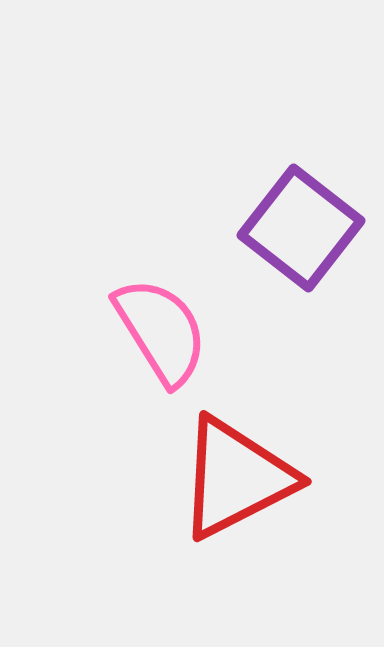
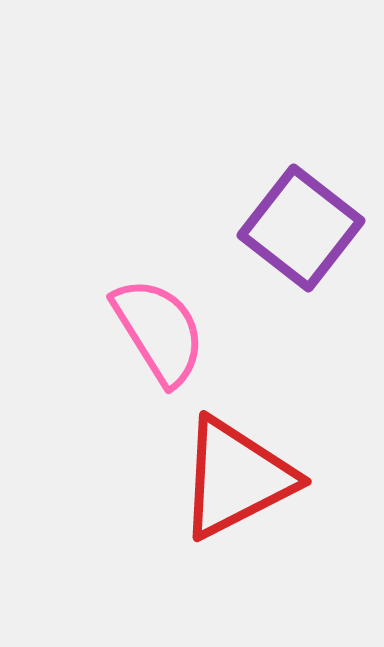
pink semicircle: moved 2 px left
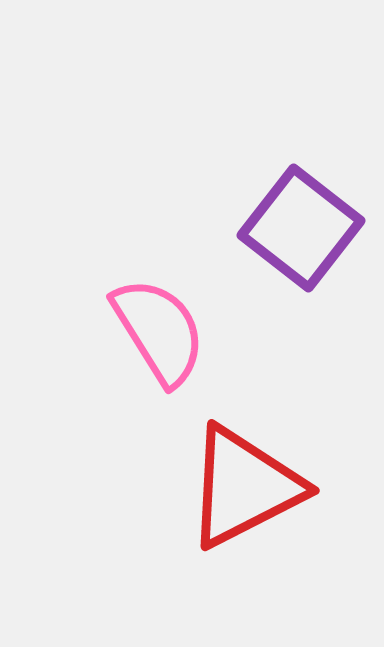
red triangle: moved 8 px right, 9 px down
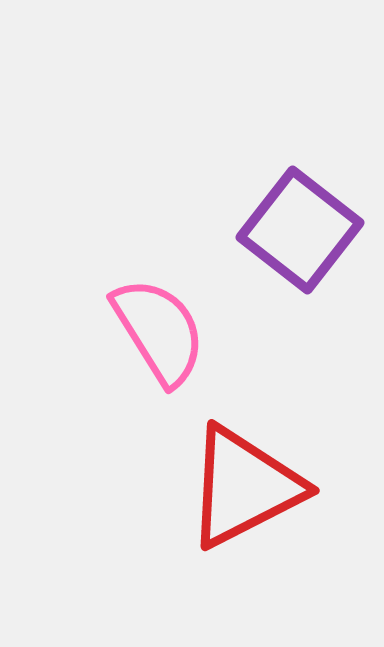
purple square: moved 1 px left, 2 px down
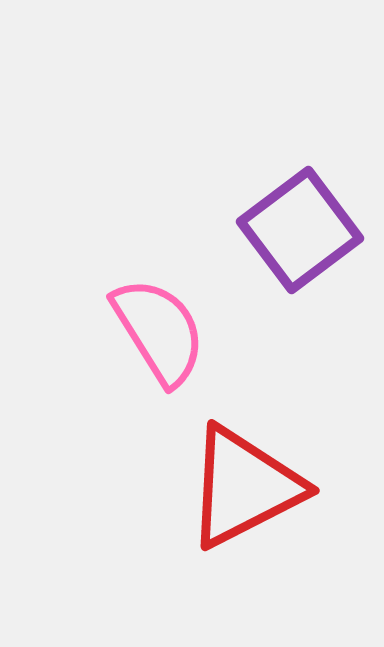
purple square: rotated 15 degrees clockwise
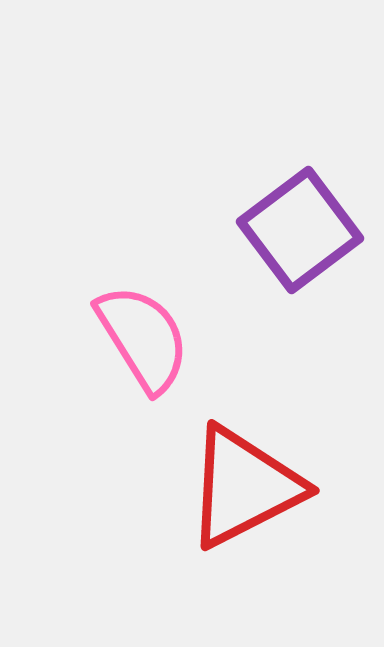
pink semicircle: moved 16 px left, 7 px down
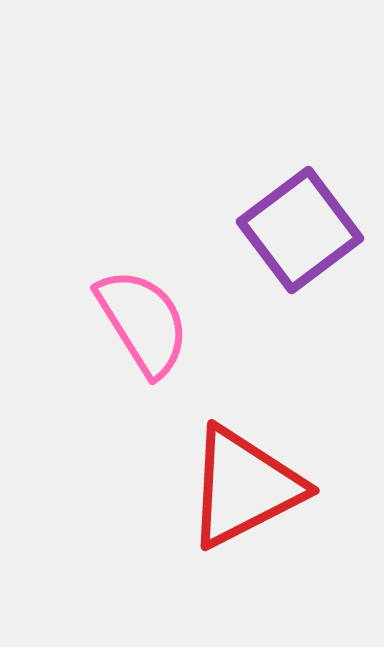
pink semicircle: moved 16 px up
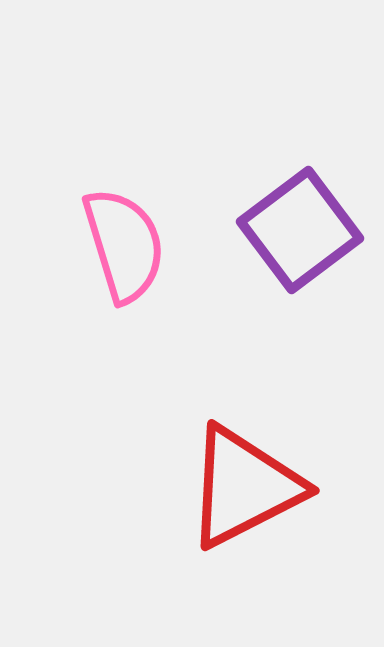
pink semicircle: moved 19 px left, 77 px up; rotated 15 degrees clockwise
